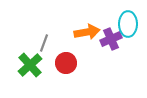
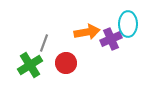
green cross: rotated 10 degrees clockwise
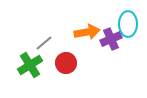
gray line: rotated 30 degrees clockwise
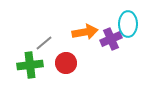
orange arrow: moved 2 px left
green cross: rotated 25 degrees clockwise
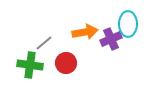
green cross: rotated 15 degrees clockwise
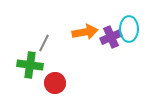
cyan ellipse: moved 1 px right, 5 px down
purple cross: moved 2 px up
gray line: rotated 24 degrees counterclockwise
red circle: moved 11 px left, 20 px down
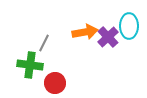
cyan ellipse: moved 3 px up
purple cross: moved 3 px left; rotated 20 degrees counterclockwise
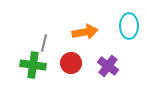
purple cross: moved 29 px down; rotated 10 degrees counterclockwise
gray line: rotated 12 degrees counterclockwise
green cross: moved 3 px right
red circle: moved 16 px right, 20 px up
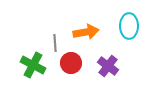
orange arrow: moved 1 px right
gray line: moved 11 px right; rotated 18 degrees counterclockwise
green cross: rotated 20 degrees clockwise
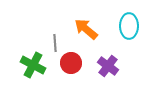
orange arrow: moved 3 px up; rotated 130 degrees counterclockwise
